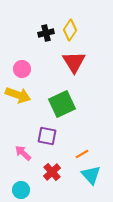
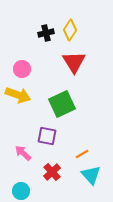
cyan circle: moved 1 px down
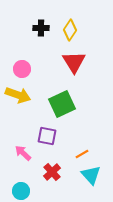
black cross: moved 5 px left, 5 px up; rotated 14 degrees clockwise
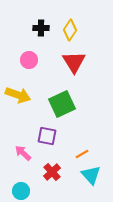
pink circle: moved 7 px right, 9 px up
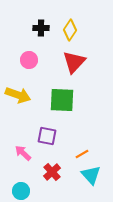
red triangle: rotated 15 degrees clockwise
green square: moved 4 px up; rotated 28 degrees clockwise
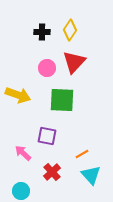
black cross: moved 1 px right, 4 px down
pink circle: moved 18 px right, 8 px down
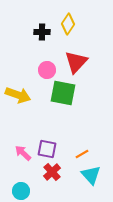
yellow diamond: moved 2 px left, 6 px up
red triangle: moved 2 px right
pink circle: moved 2 px down
green square: moved 1 px right, 7 px up; rotated 8 degrees clockwise
purple square: moved 13 px down
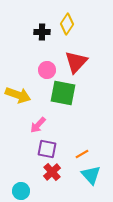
yellow diamond: moved 1 px left
pink arrow: moved 15 px right, 28 px up; rotated 90 degrees counterclockwise
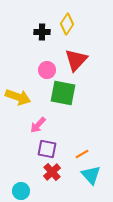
red triangle: moved 2 px up
yellow arrow: moved 2 px down
